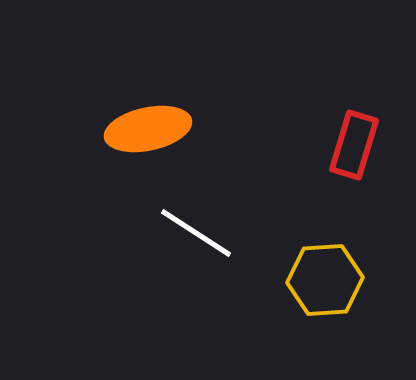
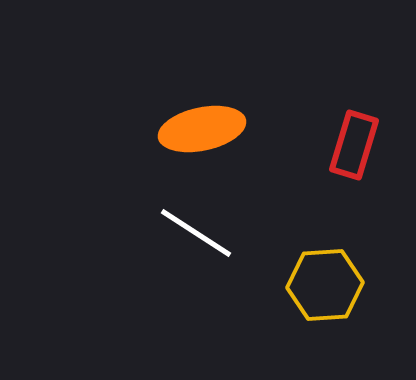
orange ellipse: moved 54 px right
yellow hexagon: moved 5 px down
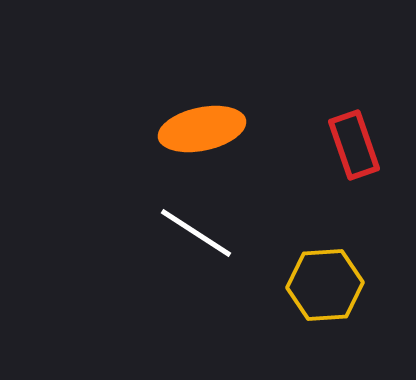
red rectangle: rotated 36 degrees counterclockwise
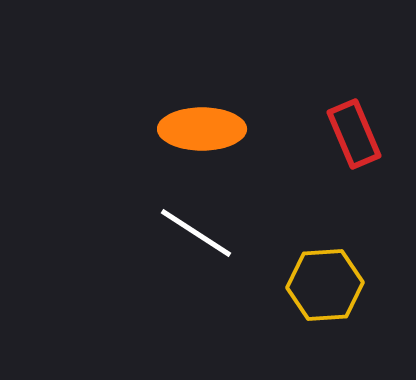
orange ellipse: rotated 12 degrees clockwise
red rectangle: moved 11 px up; rotated 4 degrees counterclockwise
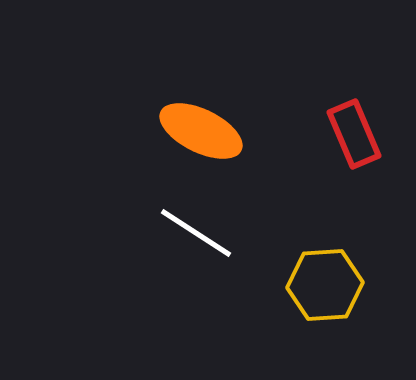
orange ellipse: moved 1 px left, 2 px down; rotated 26 degrees clockwise
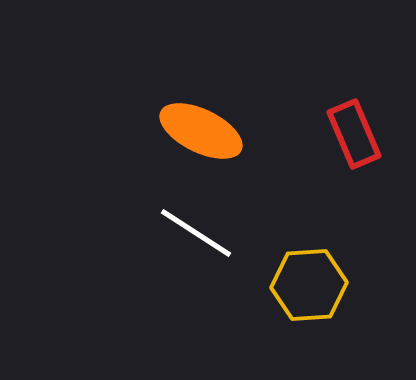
yellow hexagon: moved 16 px left
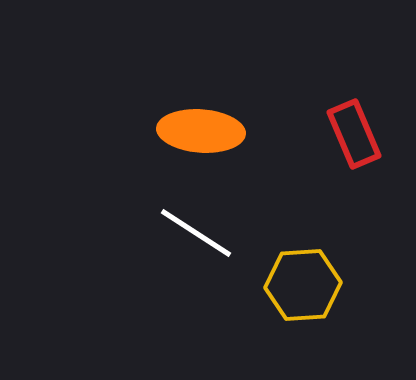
orange ellipse: rotated 22 degrees counterclockwise
yellow hexagon: moved 6 px left
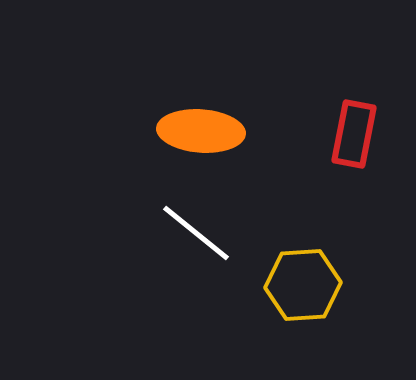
red rectangle: rotated 34 degrees clockwise
white line: rotated 6 degrees clockwise
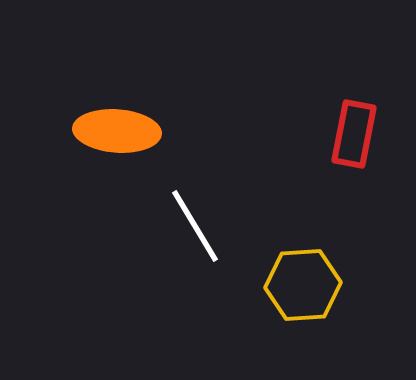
orange ellipse: moved 84 px left
white line: moved 1 px left, 7 px up; rotated 20 degrees clockwise
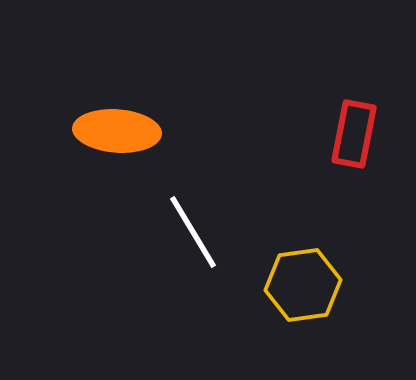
white line: moved 2 px left, 6 px down
yellow hexagon: rotated 4 degrees counterclockwise
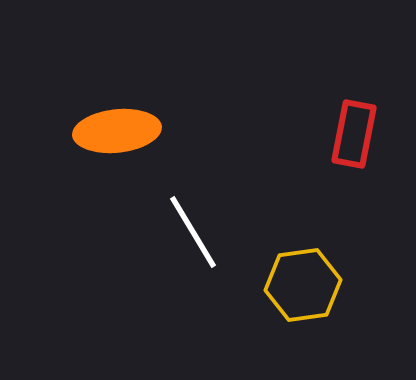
orange ellipse: rotated 10 degrees counterclockwise
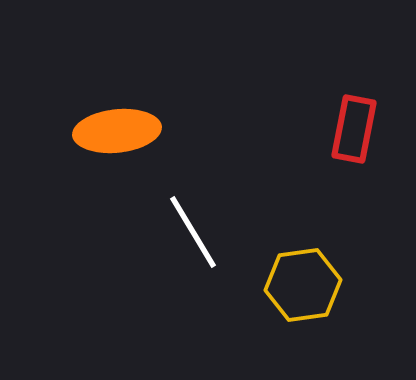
red rectangle: moved 5 px up
